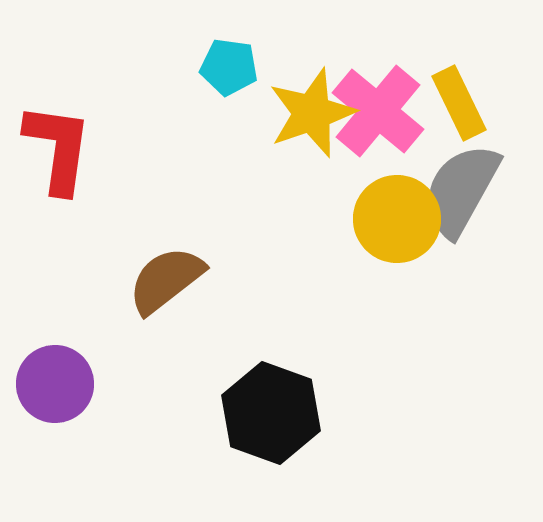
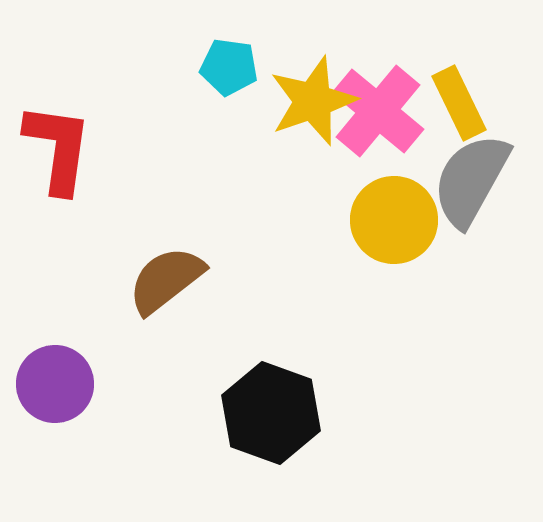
yellow star: moved 1 px right, 12 px up
gray semicircle: moved 10 px right, 10 px up
yellow circle: moved 3 px left, 1 px down
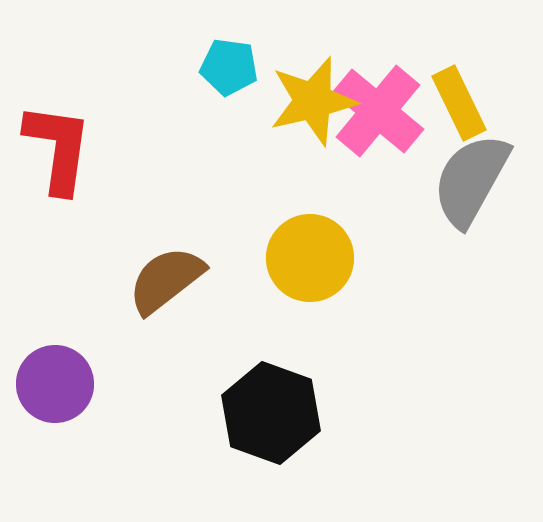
yellow star: rotated 6 degrees clockwise
yellow circle: moved 84 px left, 38 px down
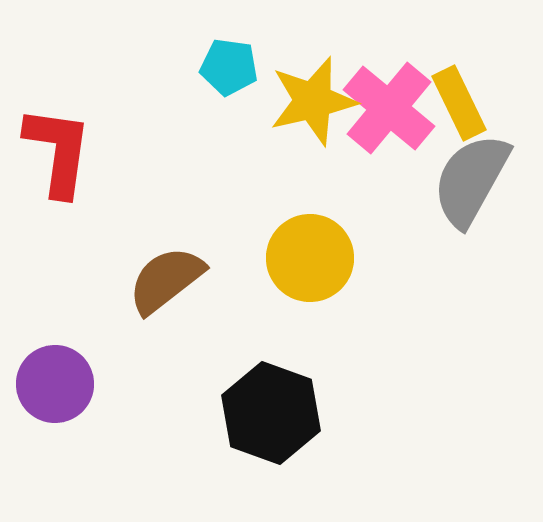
pink cross: moved 11 px right, 3 px up
red L-shape: moved 3 px down
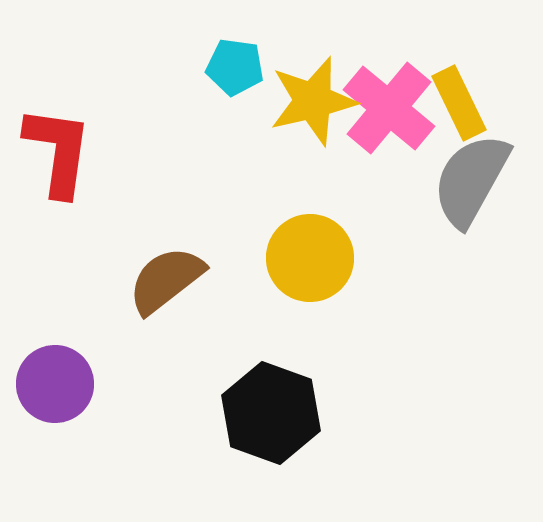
cyan pentagon: moved 6 px right
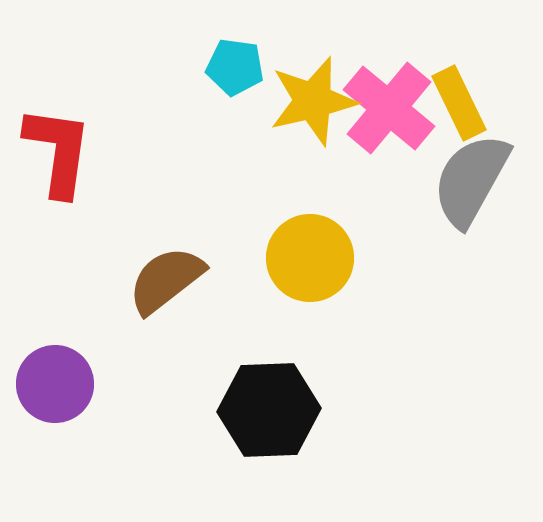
black hexagon: moved 2 px left, 3 px up; rotated 22 degrees counterclockwise
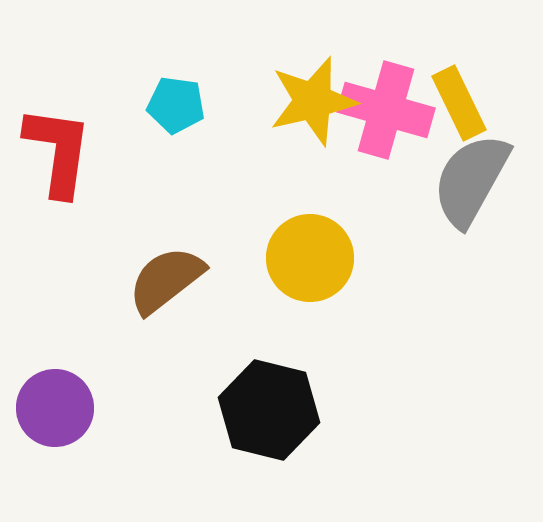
cyan pentagon: moved 59 px left, 38 px down
pink cross: moved 3 px left, 2 px down; rotated 24 degrees counterclockwise
purple circle: moved 24 px down
black hexagon: rotated 16 degrees clockwise
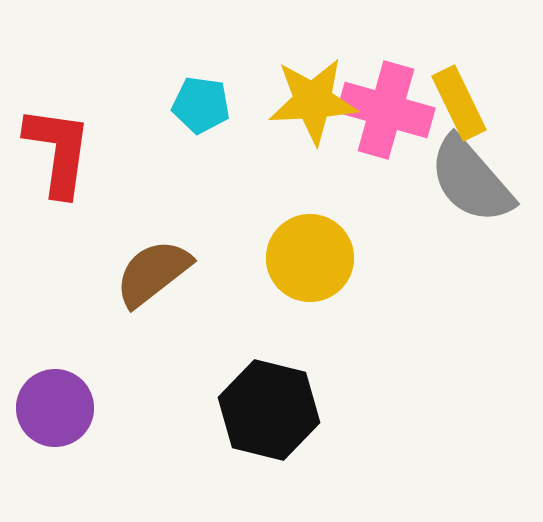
yellow star: rotated 10 degrees clockwise
cyan pentagon: moved 25 px right
gray semicircle: rotated 70 degrees counterclockwise
brown semicircle: moved 13 px left, 7 px up
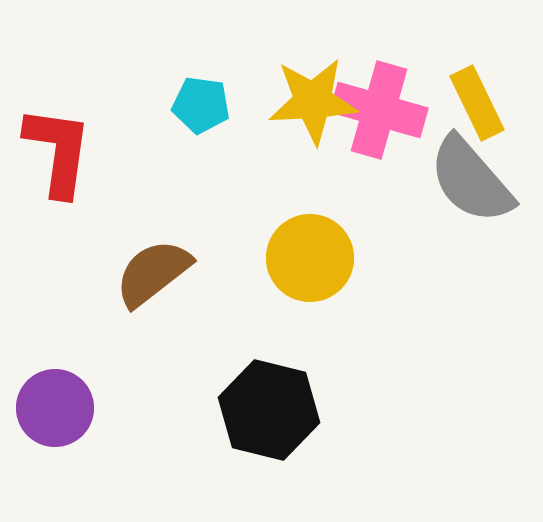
yellow rectangle: moved 18 px right
pink cross: moved 7 px left
